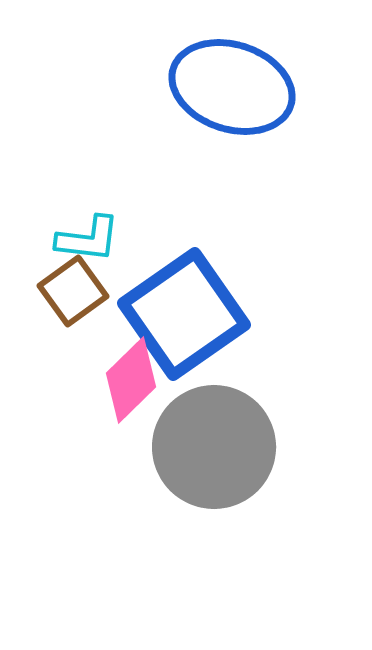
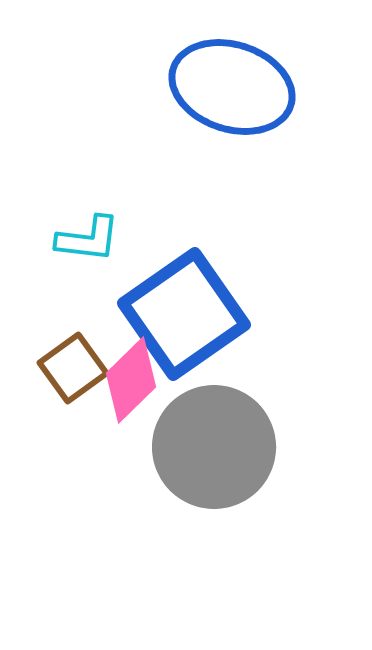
brown square: moved 77 px down
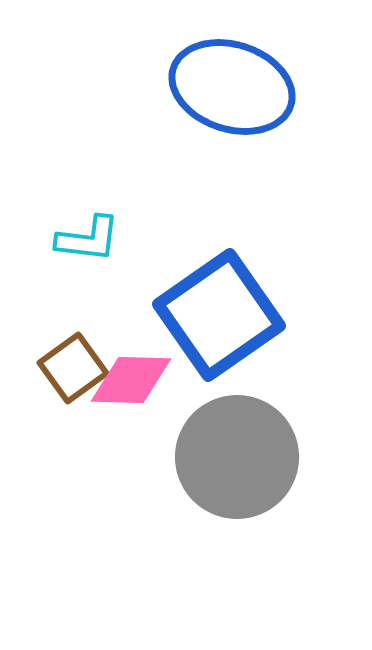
blue square: moved 35 px right, 1 px down
pink diamond: rotated 46 degrees clockwise
gray circle: moved 23 px right, 10 px down
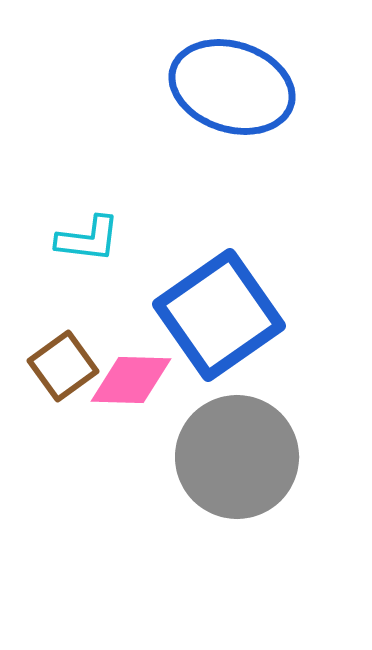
brown square: moved 10 px left, 2 px up
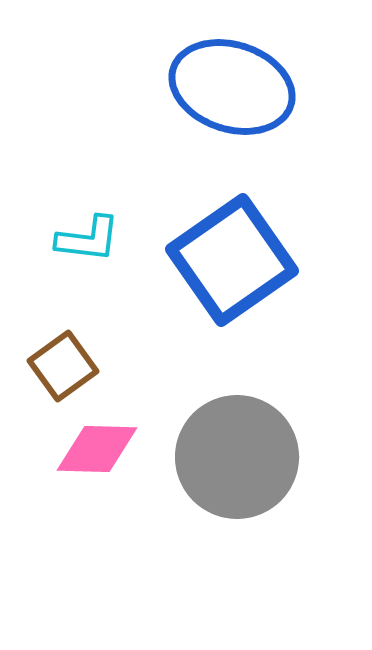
blue square: moved 13 px right, 55 px up
pink diamond: moved 34 px left, 69 px down
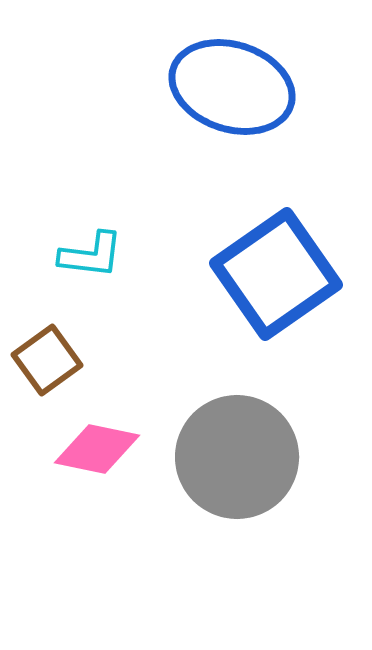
cyan L-shape: moved 3 px right, 16 px down
blue square: moved 44 px right, 14 px down
brown square: moved 16 px left, 6 px up
pink diamond: rotated 10 degrees clockwise
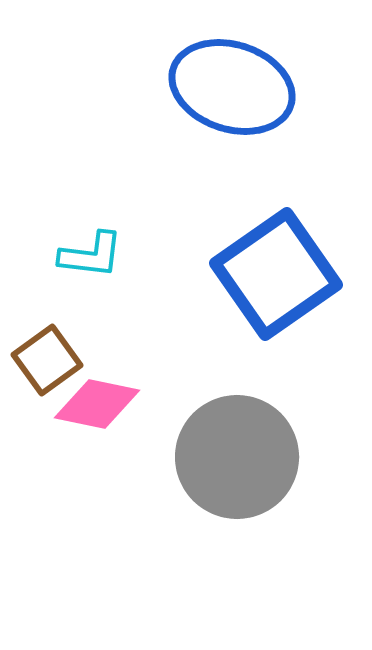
pink diamond: moved 45 px up
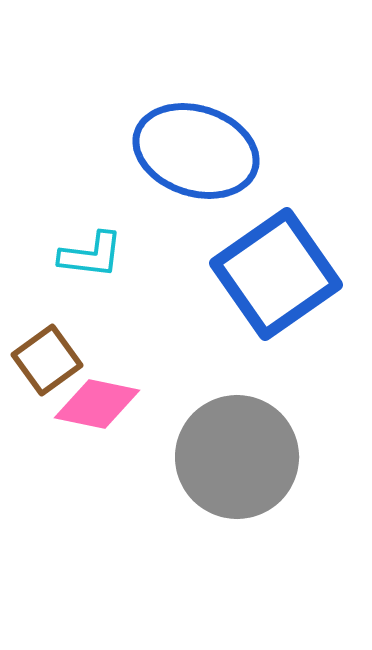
blue ellipse: moved 36 px left, 64 px down
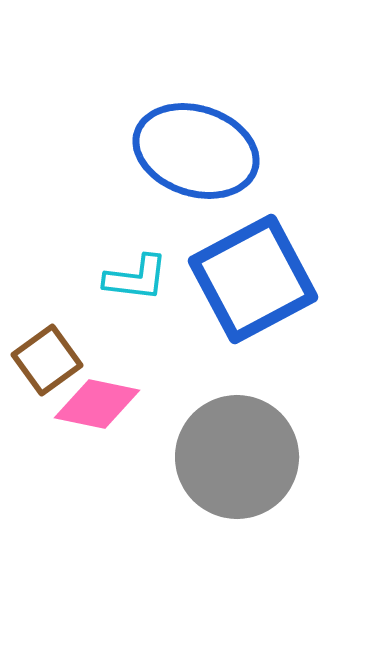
cyan L-shape: moved 45 px right, 23 px down
blue square: moved 23 px left, 5 px down; rotated 7 degrees clockwise
